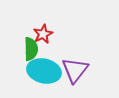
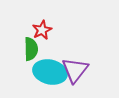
red star: moved 1 px left, 4 px up
cyan ellipse: moved 6 px right, 1 px down
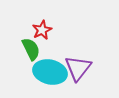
green semicircle: rotated 25 degrees counterclockwise
purple triangle: moved 3 px right, 2 px up
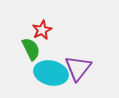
cyan ellipse: moved 1 px right, 1 px down
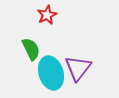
red star: moved 5 px right, 15 px up
cyan ellipse: rotated 60 degrees clockwise
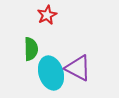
green semicircle: rotated 25 degrees clockwise
purple triangle: rotated 40 degrees counterclockwise
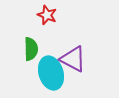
red star: rotated 24 degrees counterclockwise
purple triangle: moved 5 px left, 9 px up
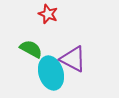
red star: moved 1 px right, 1 px up
green semicircle: rotated 60 degrees counterclockwise
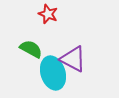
cyan ellipse: moved 2 px right
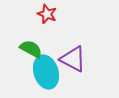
red star: moved 1 px left
cyan ellipse: moved 7 px left, 1 px up
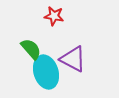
red star: moved 7 px right, 2 px down; rotated 12 degrees counterclockwise
green semicircle: rotated 20 degrees clockwise
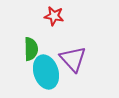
green semicircle: rotated 40 degrees clockwise
purple triangle: rotated 20 degrees clockwise
